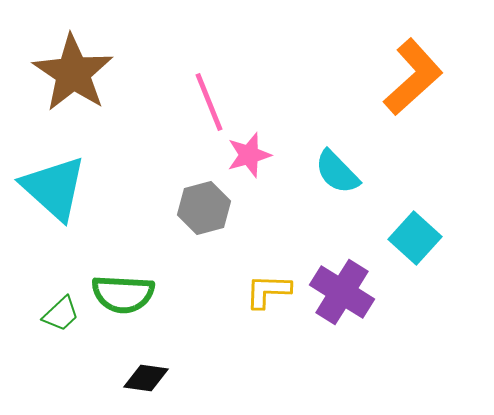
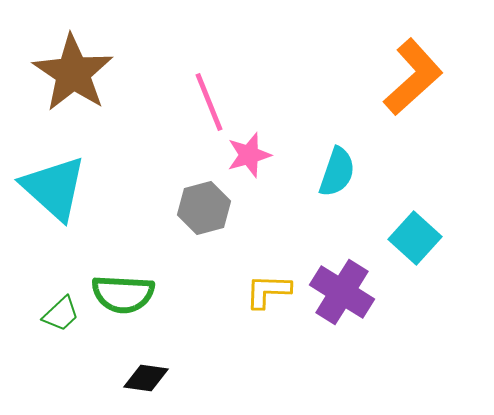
cyan semicircle: rotated 117 degrees counterclockwise
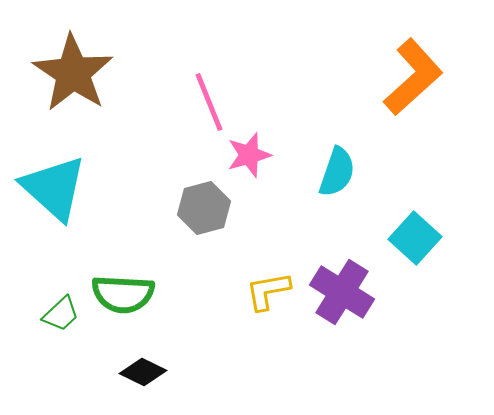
yellow L-shape: rotated 12 degrees counterclockwise
black diamond: moved 3 px left, 6 px up; rotated 18 degrees clockwise
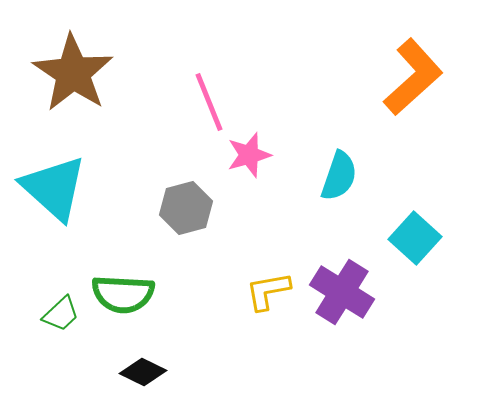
cyan semicircle: moved 2 px right, 4 px down
gray hexagon: moved 18 px left
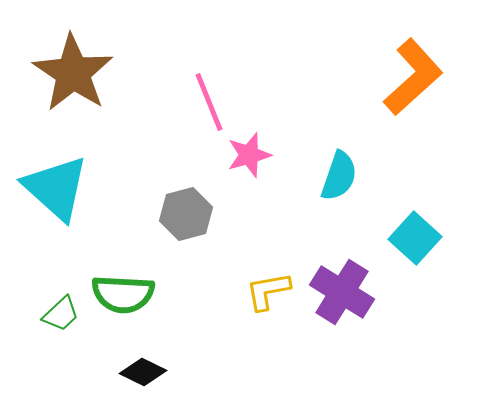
cyan triangle: moved 2 px right
gray hexagon: moved 6 px down
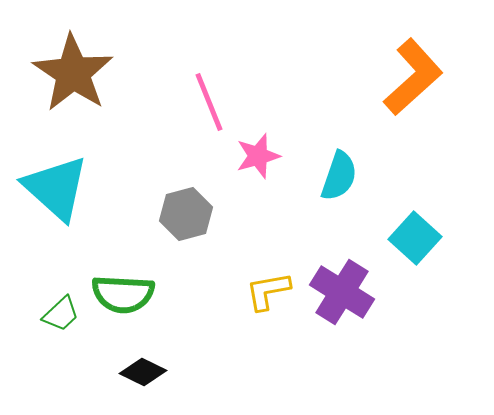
pink star: moved 9 px right, 1 px down
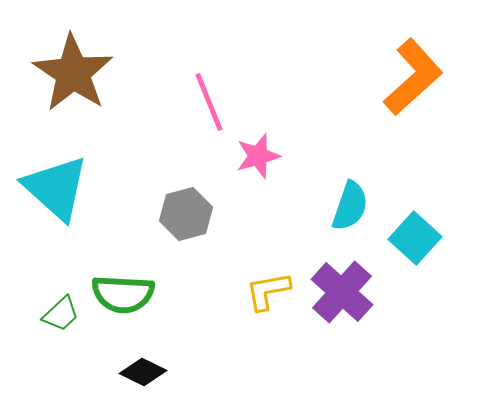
cyan semicircle: moved 11 px right, 30 px down
purple cross: rotated 10 degrees clockwise
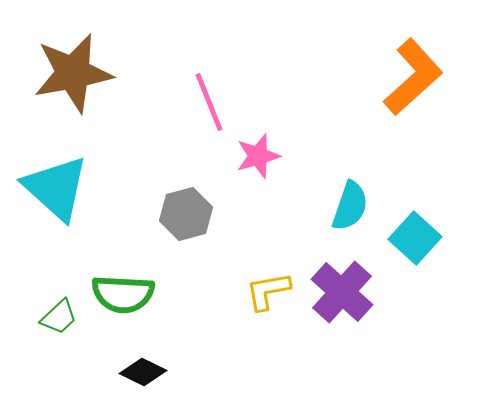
brown star: rotated 28 degrees clockwise
green trapezoid: moved 2 px left, 3 px down
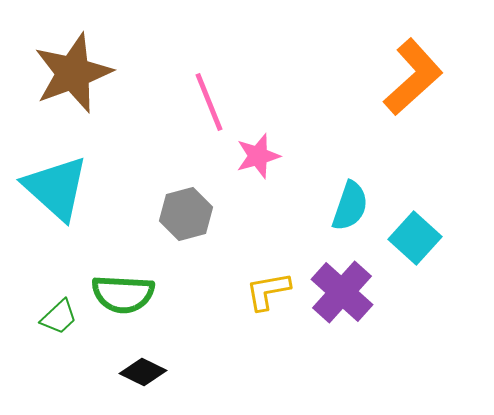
brown star: rotated 10 degrees counterclockwise
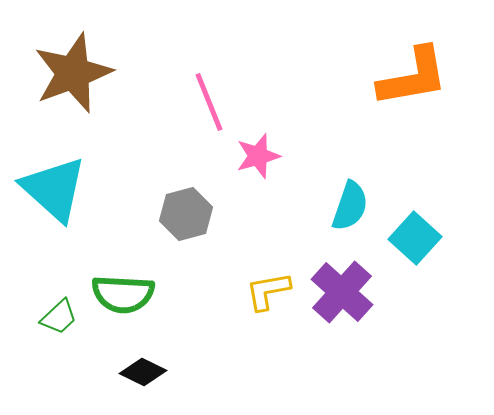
orange L-shape: rotated 32 degrees clockwise
cyan triangle: moved 2 px left, 1 px down
